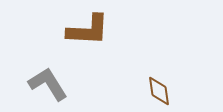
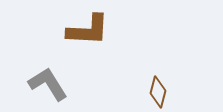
brown diamond: moved 1 px left, 1 px down; rotated 24 degrees clockwise
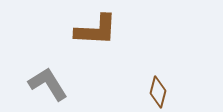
brown L-shape: moved 8 px right
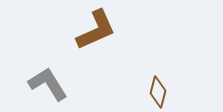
brown L-shape: rotated 27 degrees counterclockwise
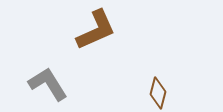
brown diamond: moved 1 px down
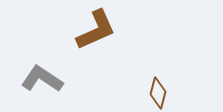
gray L-shape: moved 6 px left, 5 px up; rotated 24 degrees counterclockwise
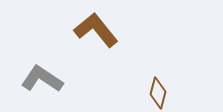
brown L-shape: rotated 105 degrees counterclockwise
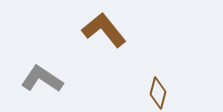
brown L-shape: moved 8 px right
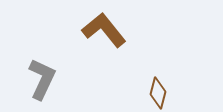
gray L-shape: rotated 81 degrees clockwise
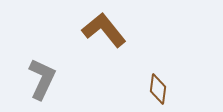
brown diamond: moved 4 px up; rotated 8 degrees counterclockwise
